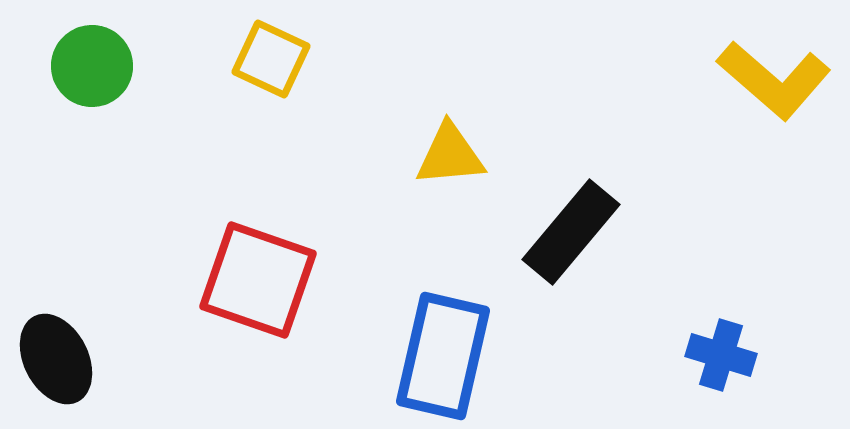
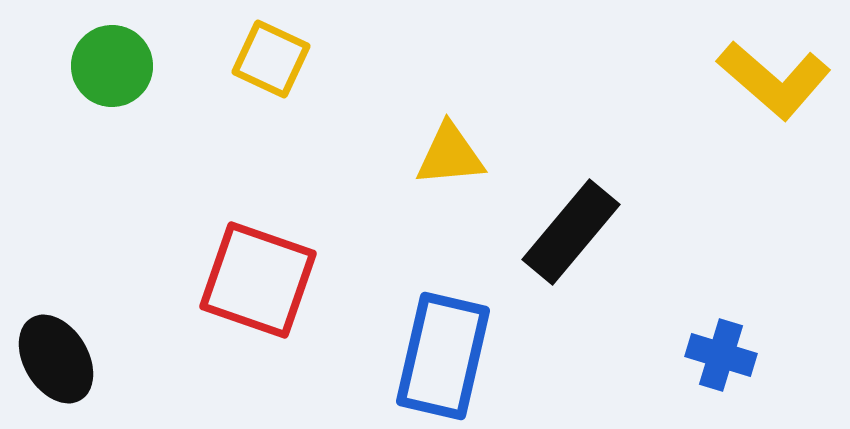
green circle: moved 20 px right
black ellipse: rotated 4 degrees counterclockwise
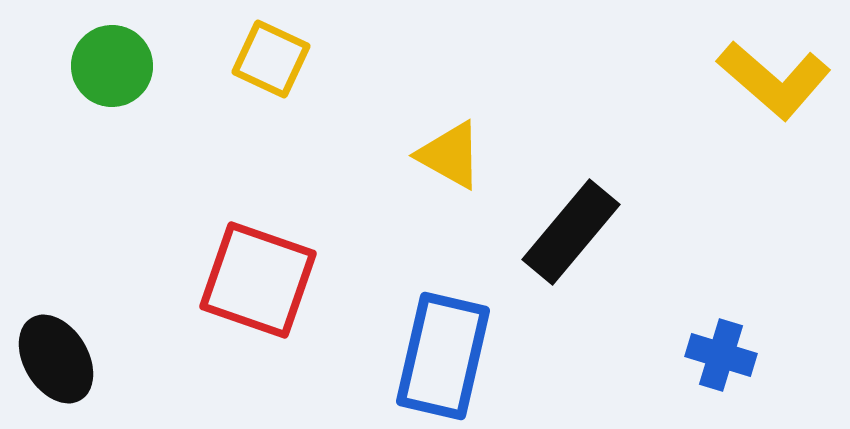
yellow triangle: rotated 34 degrees clockwise
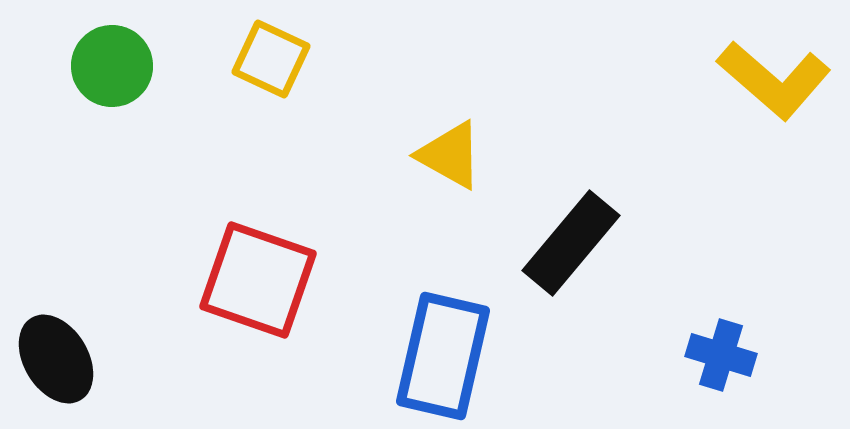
black rectangle: moved 11 px down
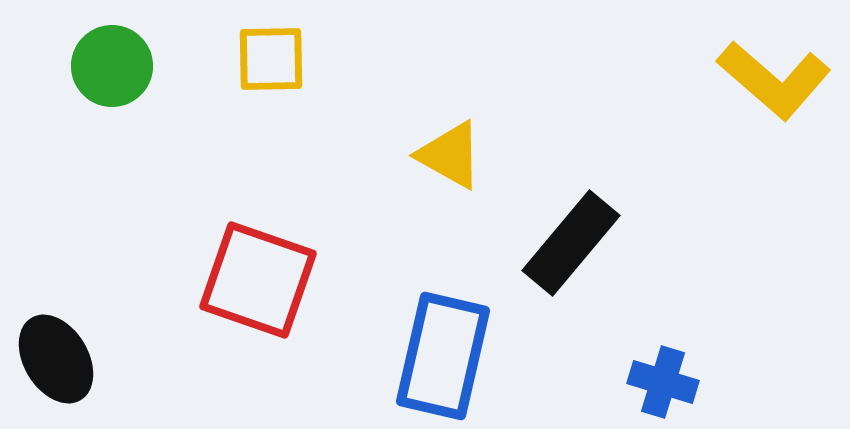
yellow square: rotated 26 degrees counterclockwise
blue cross: moved 58 px left, 27 px down
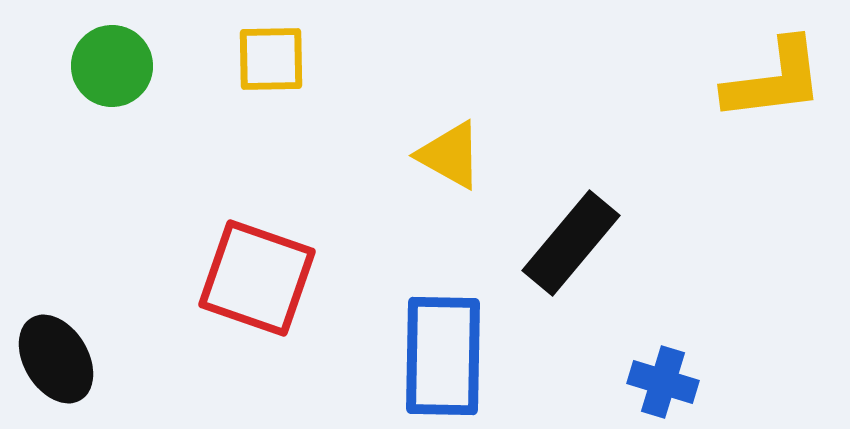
yellow L-shape: rotated 48 degrees counterclockwise
red square: moved 1 px left, 2 px up
blue rectangle: rotated 12 degrees counterclockwise
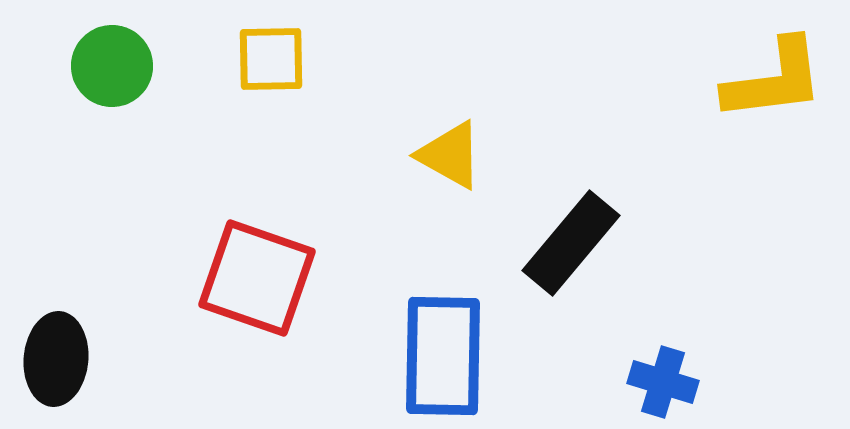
black ellipse: rotated 36 degrees clockwise
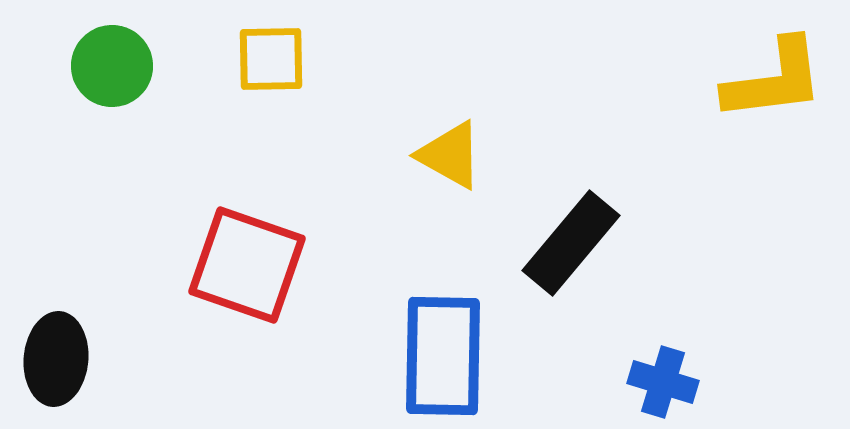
red square: moved 10 px left, 13 px up
